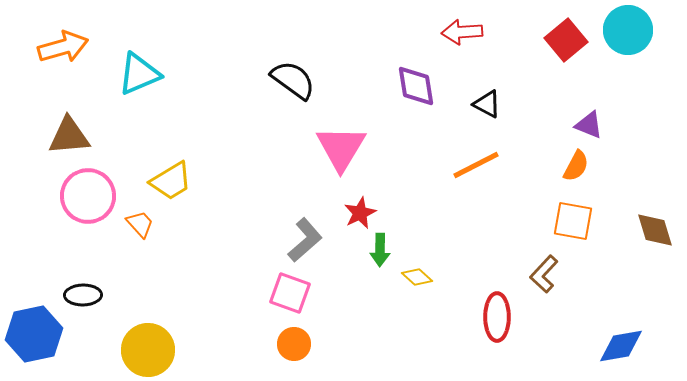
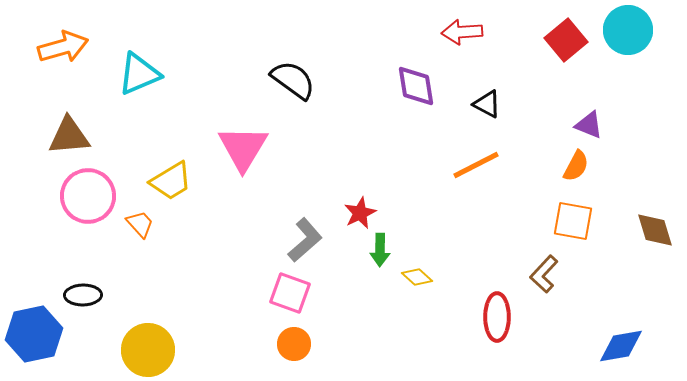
pink triangle: moved 98 px left
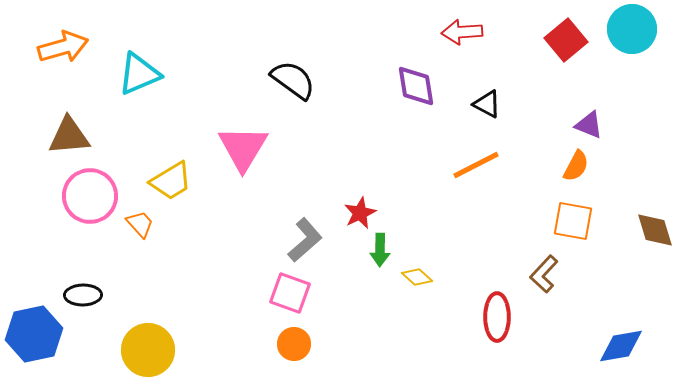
cyan circle: moved 4 px right, 1 px up
pink circle: moved 2 px right
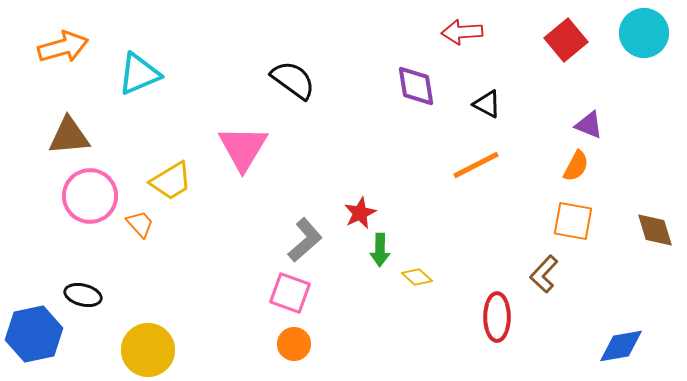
cyan circle: moved 12 px right, 4 px down
black ellipse: rotated 15 degrees clockwise
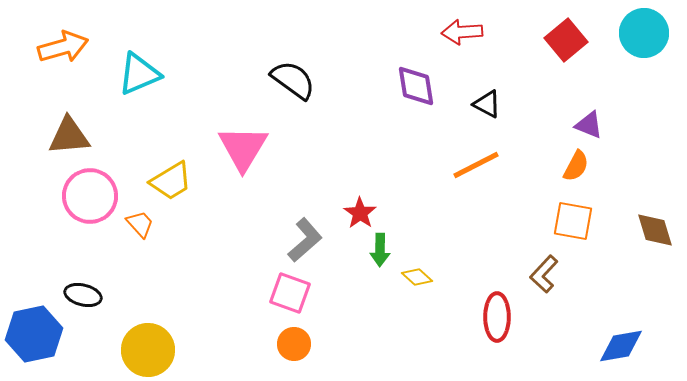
red star: rotated 12 degrees counterclockwise
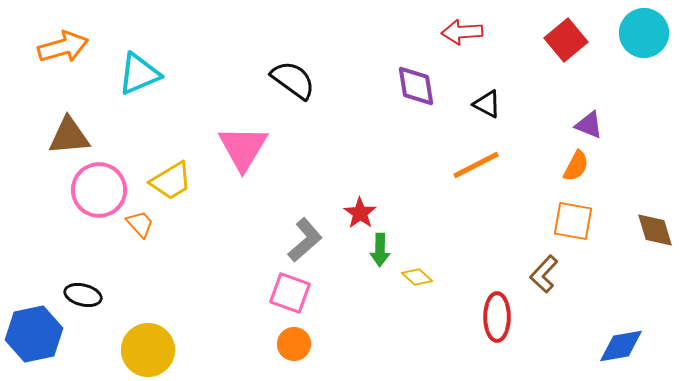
pink circle: moved 9 px right, 6 px up
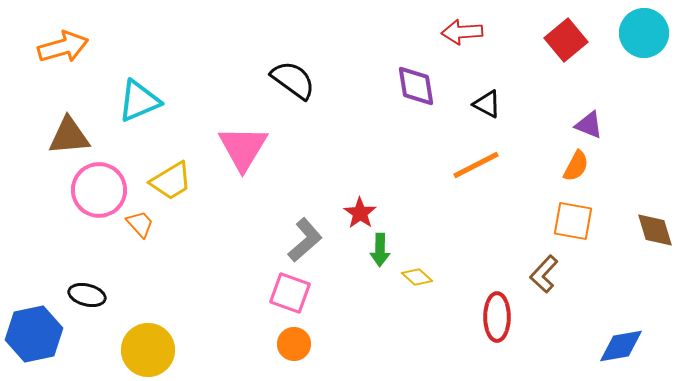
cyan triangle: moved 27 px down
black ellipse: moved 4 px right
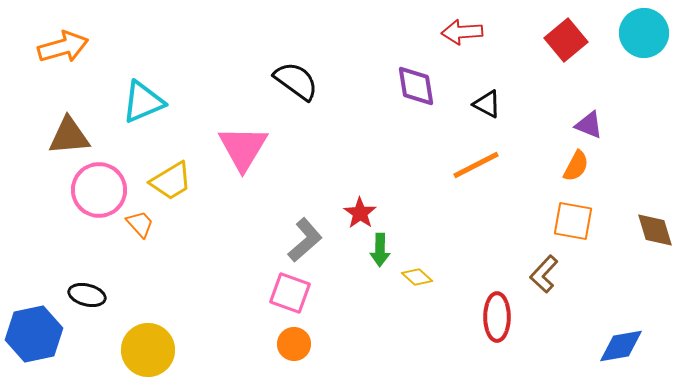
black semicircle: moved 3 px right, 1 px down
cyan triangle: moved 4 px right, 1 px down
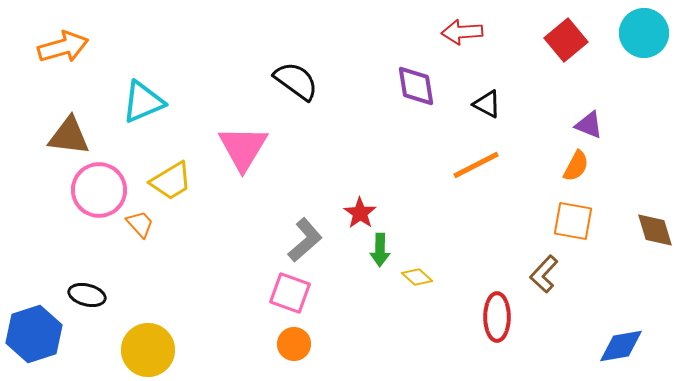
brown triangle: rotated 12 degrees clockwise
blue hexagon: rotated 6 degrees counterclockwise
